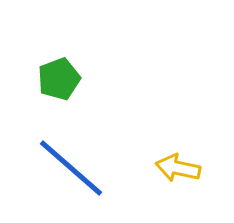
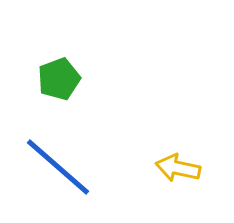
blue line: moved 13 px left, 1 px up
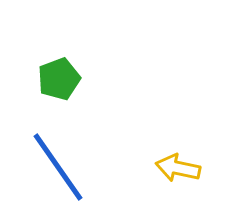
blue line: rotated 14 degrees clockwise
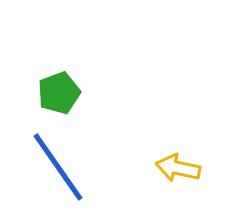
green pentagon: moved 14 px down
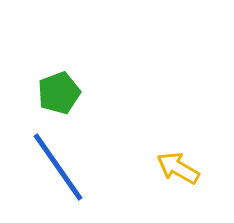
yellow arrow: rotated 18 degrees clockwise
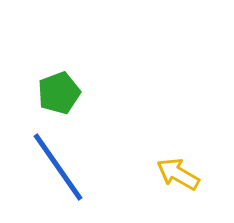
yellow arrow: moved 6 px down
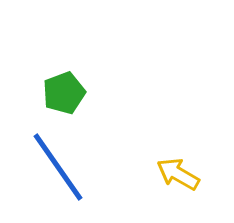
green pentagon: moved 5 px right
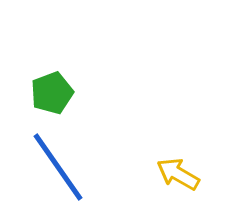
green pentagon: moved 12 px left
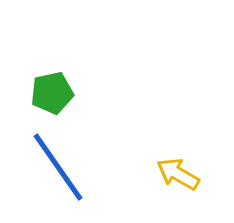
green pentagon: rotated 9 degrees clockwise
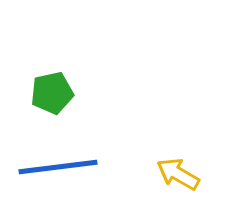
blue line: rotated 62 degrees counterclockwise
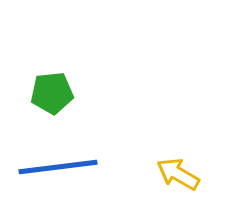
green pentagon: rotated 6 degrees clockwise
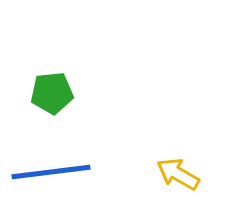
blue line: moved 7 px left, 5 px down
